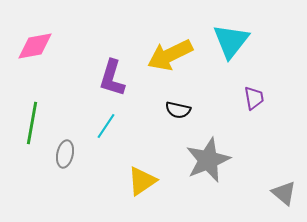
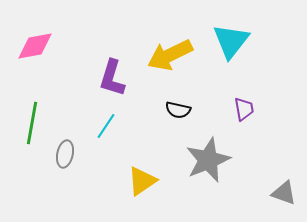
purple trapezoid: moved 10 px left, 11 px down
gray triangle: rotated 20 degrees counterclockwise
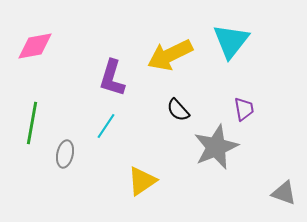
black semicircle: rotated 35 degrees clockwise
gray star: moved 8 px right, 13 px up
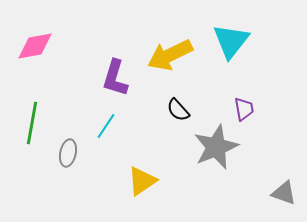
purple L-shape: moved 3 px right
gray ellipse: moved 3 px right, 1 px up
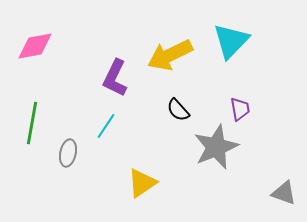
cyan triangle: rotated 6 degrees clockwise
purple L-shape: rotated 9 degrees clockwise
purple trapezoid: moved 4 px left
yellow triangle: moved 2 px down
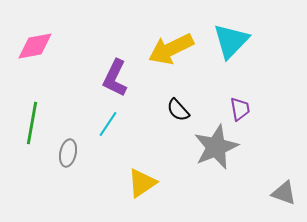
yellow arrow: moved 1 px right, 6 px up
cyan line: moved 2 px right, 2 px up
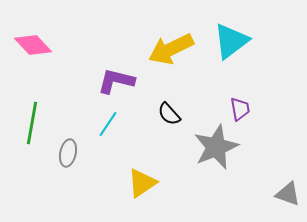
cyan triangle: rotated 9 degrees clockwise
pink diamond: moved 2 px left, 1 px up; rotated 57 degrees clockwise
purple L-shape: moved 1 px right, 3 px down; rotated 78 degrees clockwise
black semicircle: moved 9 px left, 4 px down
gray triangle: moved 4 px right, 1 px down
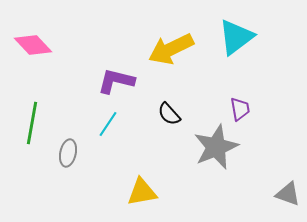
cyan triangle: moved 5 px right, 4 px up
yellow triangle: moved 9 px down; rotated 24 degrees clockwise
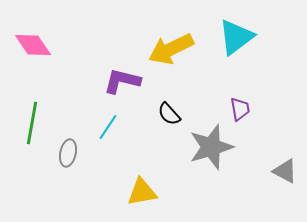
pink diamond: rotated 9 degrees clockwise
purple L-shape: moved 6 px right
cyan line: moved 3 px down
gray star: moved 5 px left; rotated 6 degrees clockwise
gray triangle: moved 3 px left, 23 px up; rotated 8 degrees clockwise
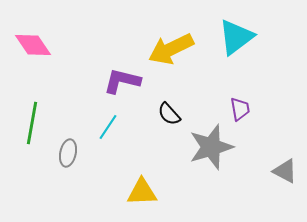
yellow triangle: rotated 8 degrees clockwise
